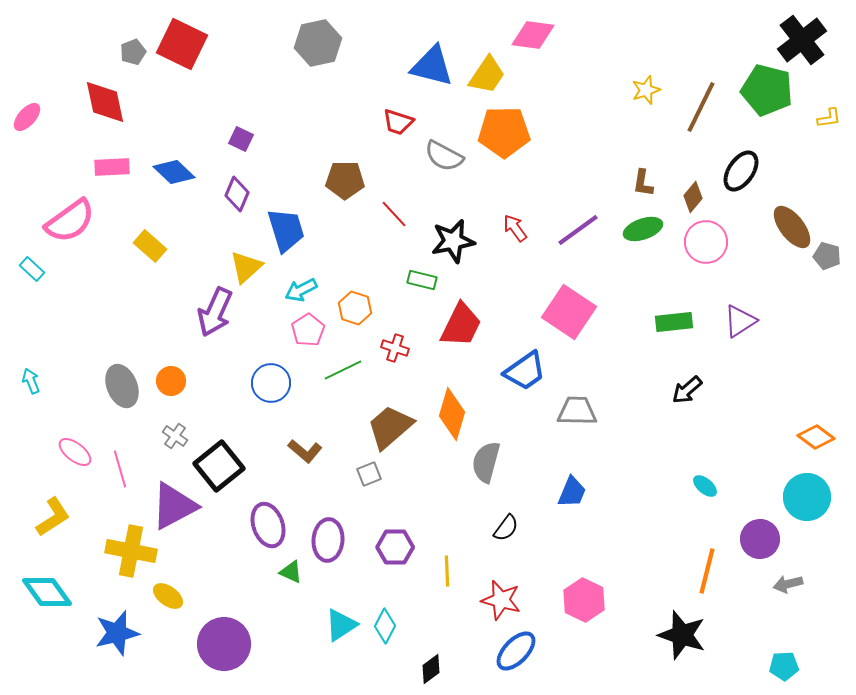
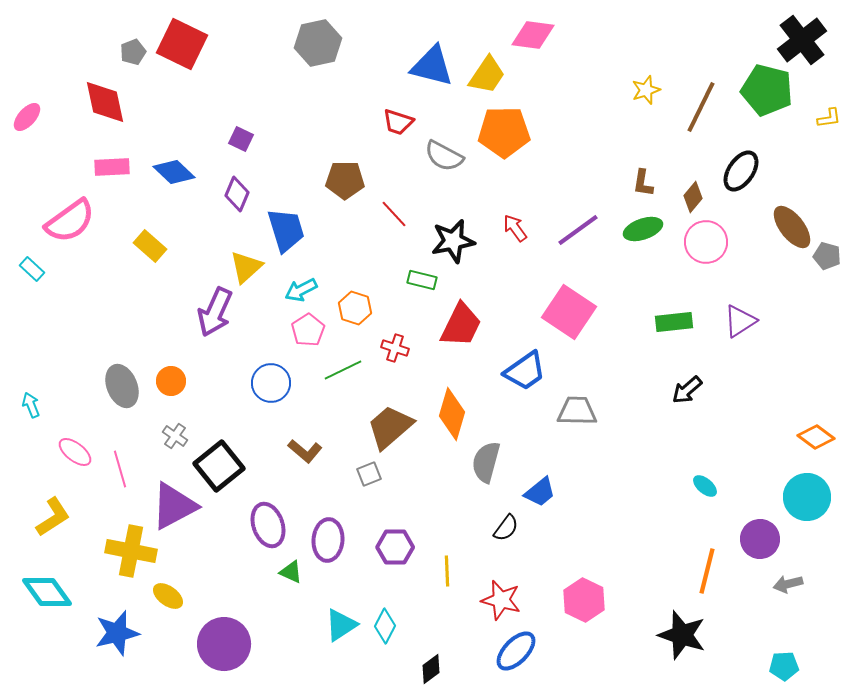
cyan arrow at (31, 381): moved 24 px down
blue trapezoid at (572, 492): moved 32 px left; rotated 28 degrees clockwise
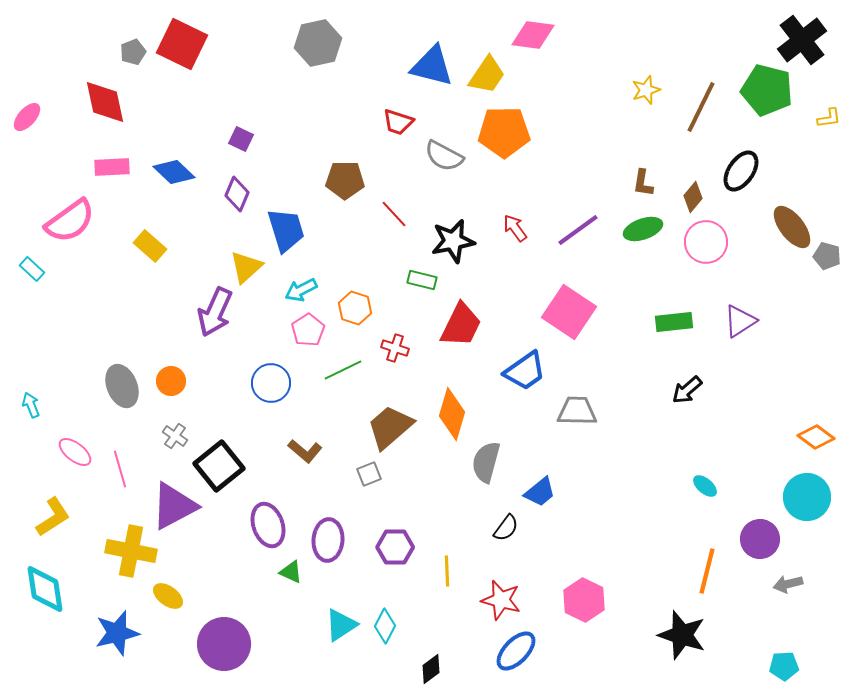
cyan diamond at (47, 592): moved 2 px left, 3 px up; rotated 27 degrees clockwise
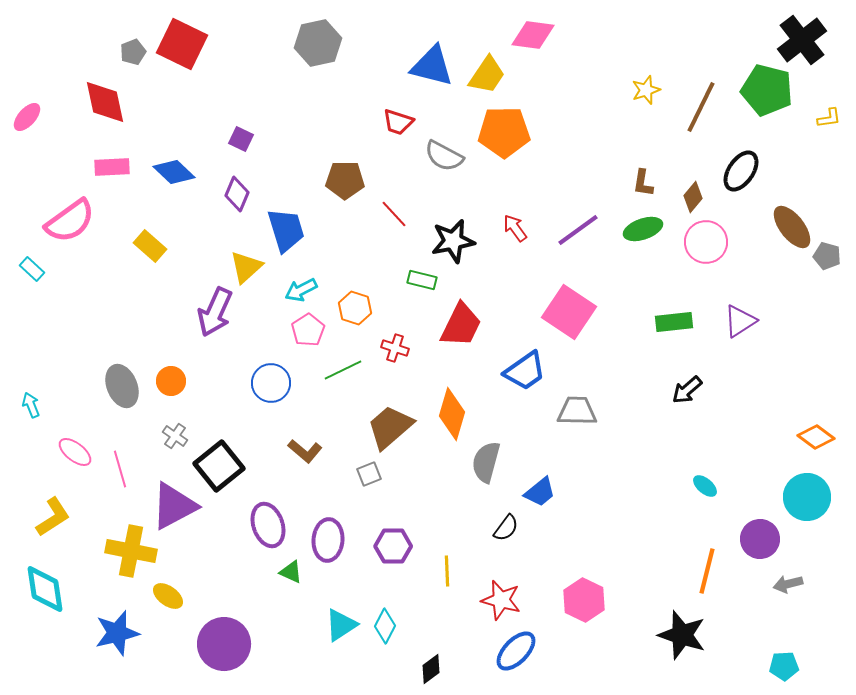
purple hexagon at (395, 547): moved 2 px left, 1 px up
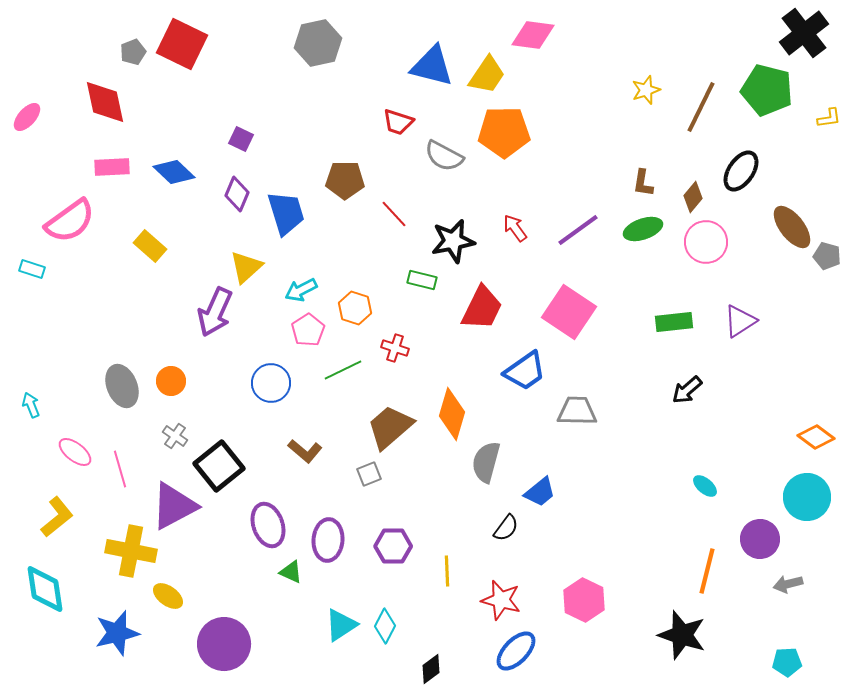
black cross at (802, 40): moved 2 px right, 7 px up
blue trapezoid at (286, 230): moved 17 px up
cyan rectangle at (32, 269): rotated 25 degrees counterclockwise
red trapezoid at (461, 325): moved 21 px right, 17 px up
yellow L-shape at (53, 517): moved 4 px right; rotated 6 degrees counterclockwise
cyan pentagon at (784, 666): moved 3 px right, 4 px up
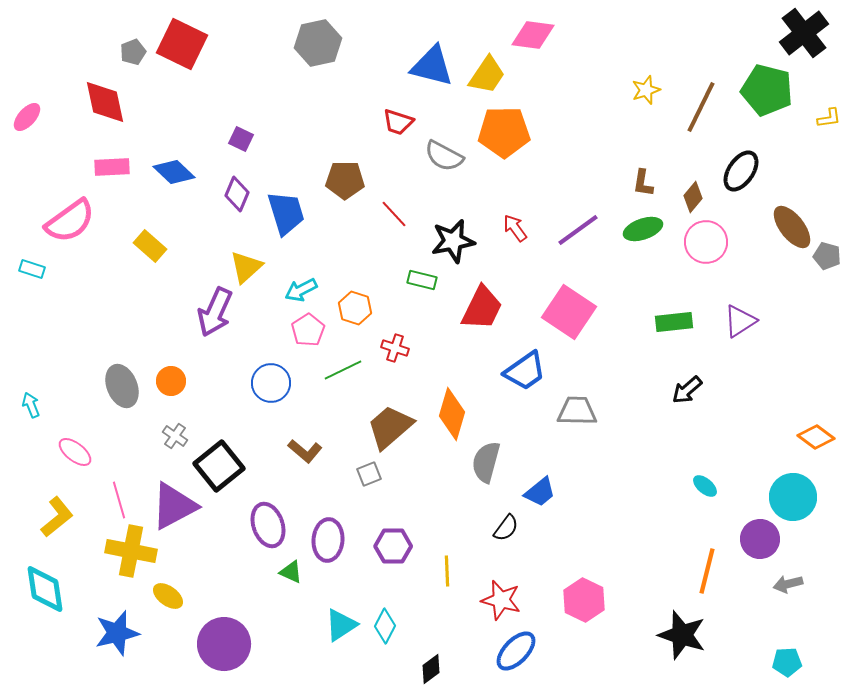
pink line at (120, 469): moved 1 px left, 31 px down
cyan circle at (807, 497): moved 14 px left
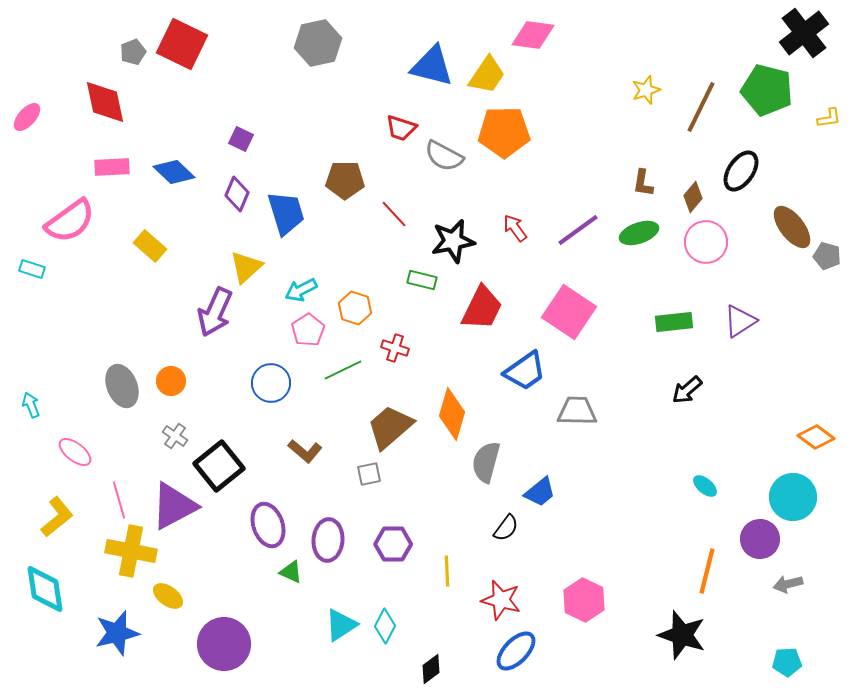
red trapezoid at (398, 122): moved 3 px right, 6 px down
green ellipse at (643, 229): moved 4 px left, 4 px down
gray square at (369, 474): rotated 10 degrees clockwise
purple hexagon at (393, 546): moved 2 px up
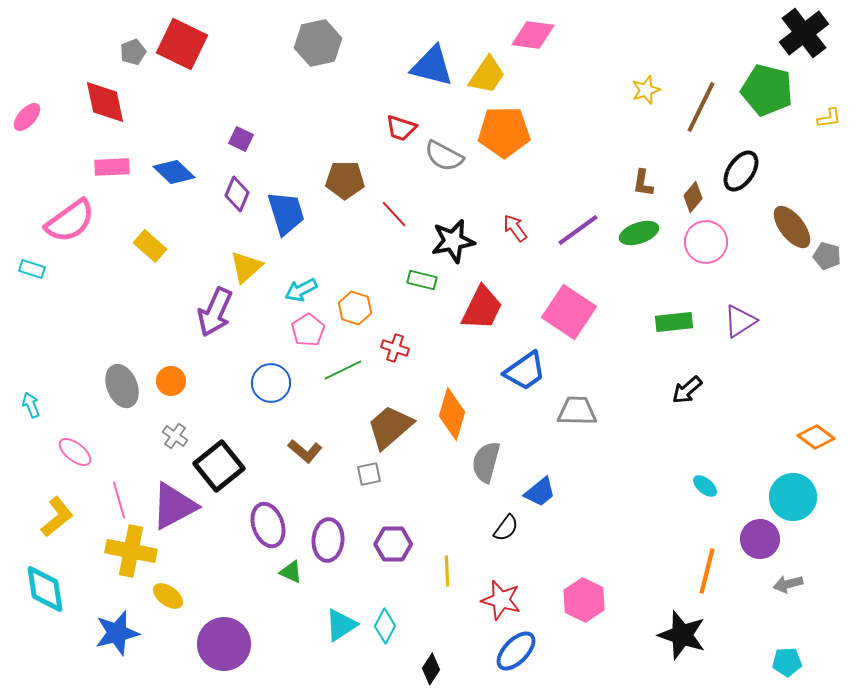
black diamond at (431, 669): rotated 20 degrees counterclockwise
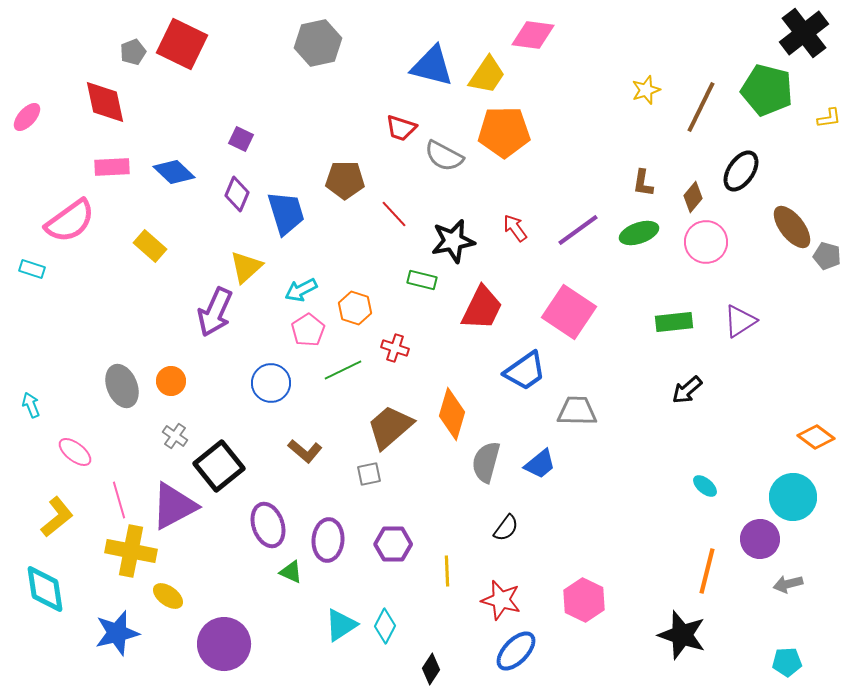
blue trapezoid at (540, 492): moved 28 px up
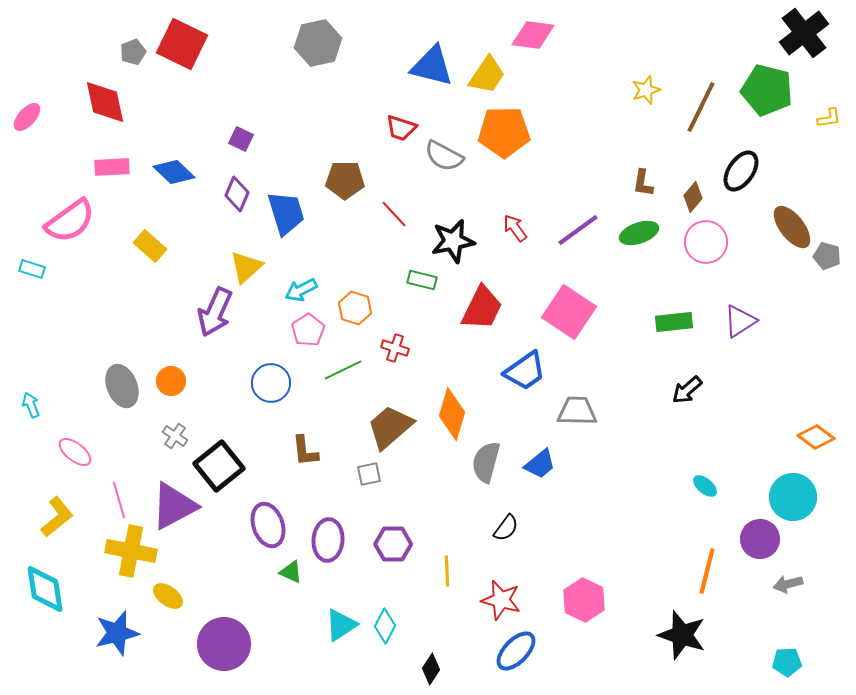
brown L-shape at (305, 451): rotated 44 degrees clockwise
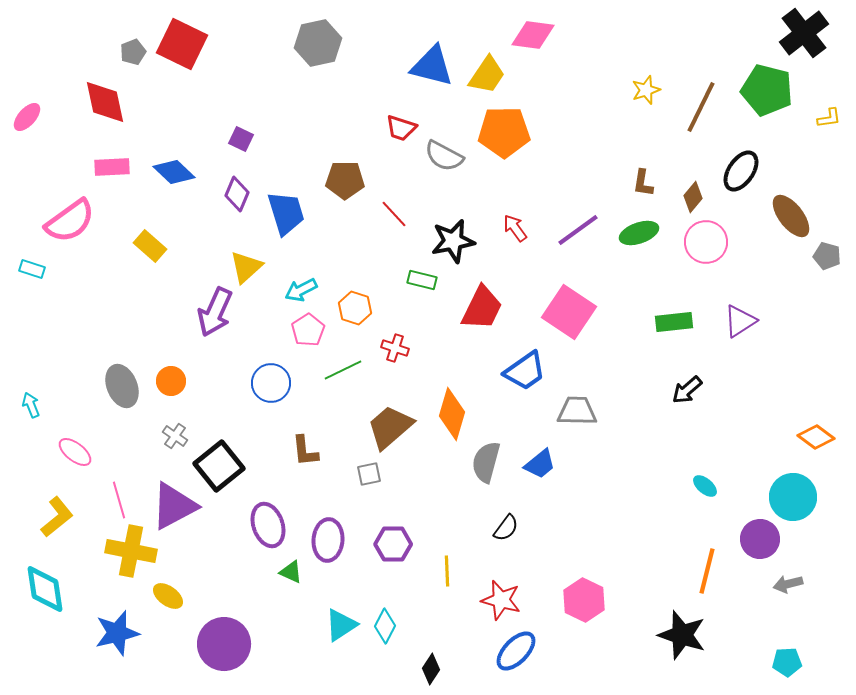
brown ellipse at (792, 227): moved 1 px left, 11 px up
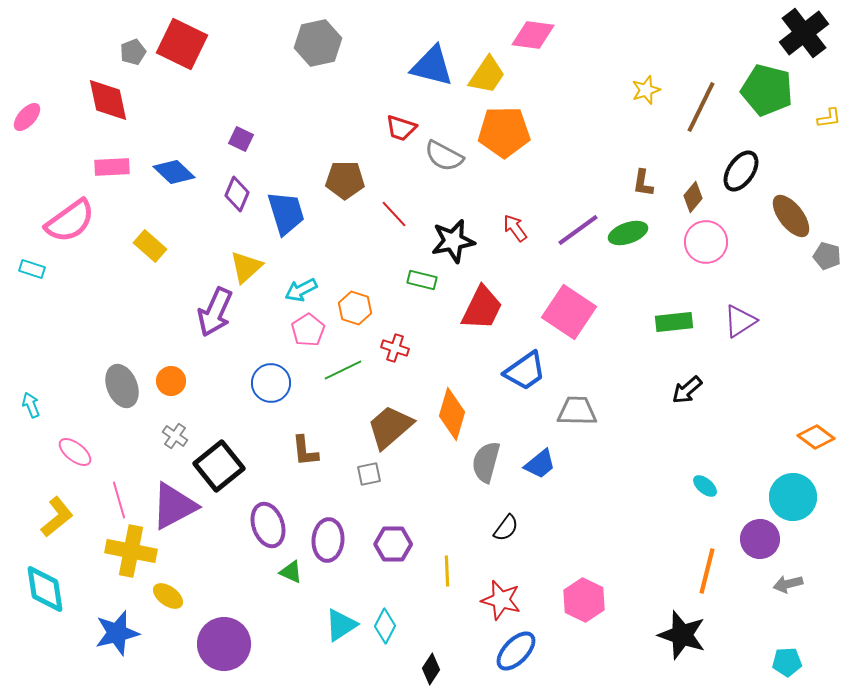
red diamond at (105, 102): moved 3 px right, 2 px up
green ellipse at (639, 233): moved 11 px left
